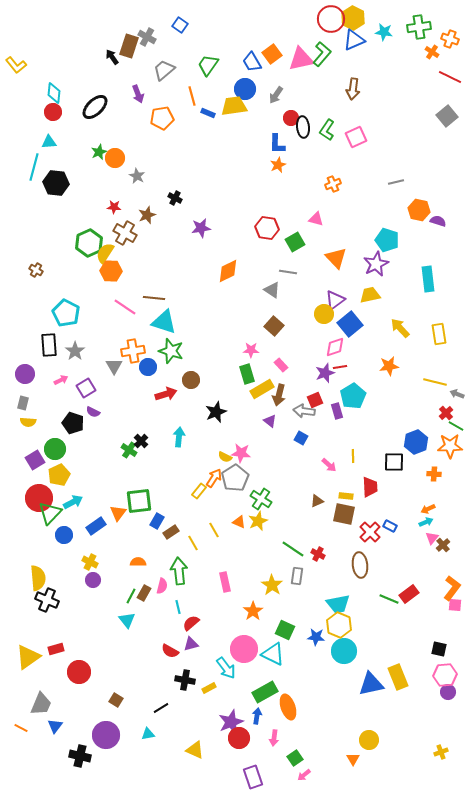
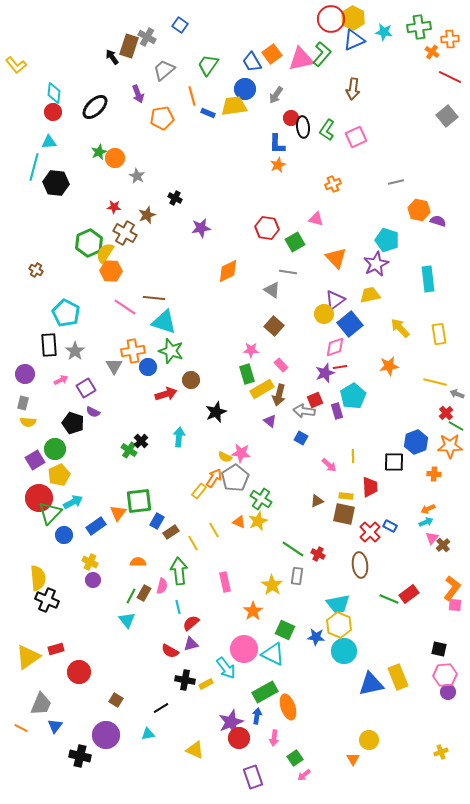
orange cross at (450, 39): rotated 24 degrees counterclockwise
yellow rectangle at (209, 688): moved 3 px left, 4 px up
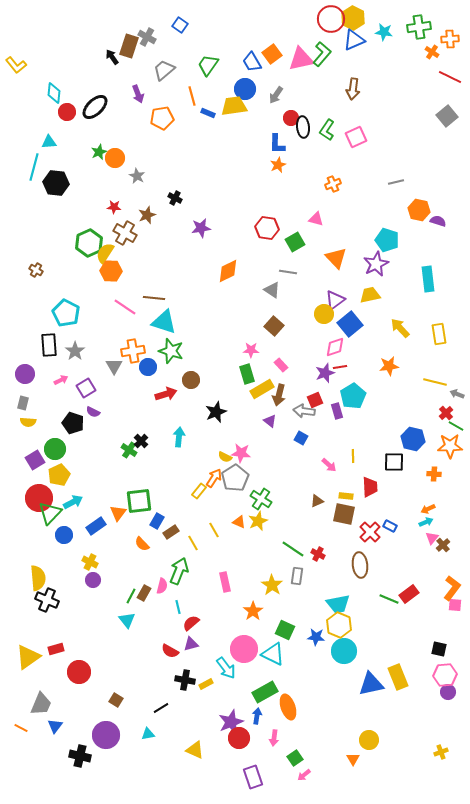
red circle at (53, 112): moved 14 px right
blue hexagon at (416, 442): moved 3 px left, 3 px up; rotated 25 degrees counterclockwise
orange semicircle at (138, 562): moved 4 px right, 18 px up; rotated 133 degrees counterclockwise
green arrow at (179, 571): rotated 28 degrees clockwise
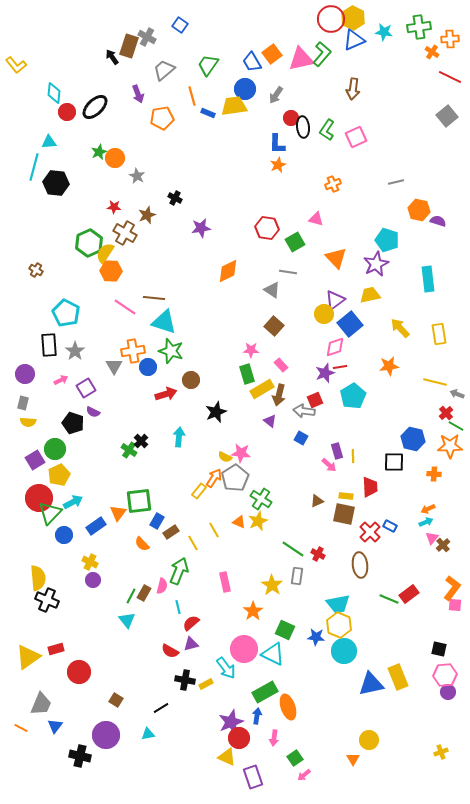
purple rectangle at (337, 411): moved 40 px down
yellow triangle at (195, 750): moved 32 px right, 7 px down
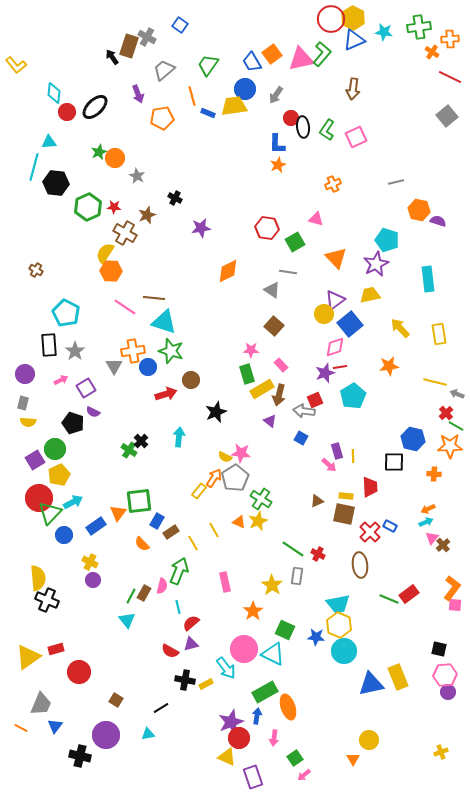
green hexagon at (89, 243): moved 1 px left, 36 px up
